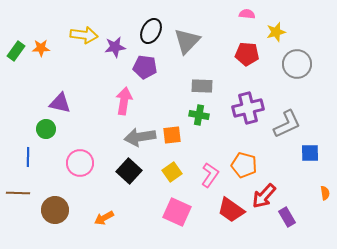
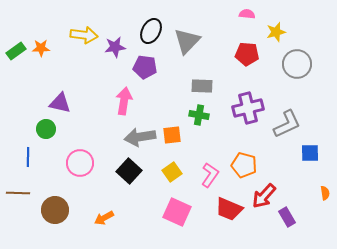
green rectangle: rotated 18 degrees clockwise
red trapezoid: moved 2 px left, 1 px up; rotated 12 degrees counterclockwise
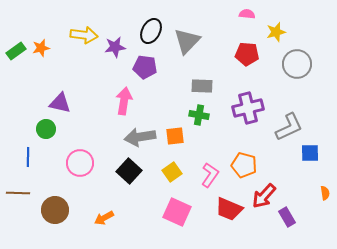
orange star: rotated 12 degrees counterclockwise
gray L-shape: moved 2 px right, 3 px down
orange square: moved 3 px right, 1 px down
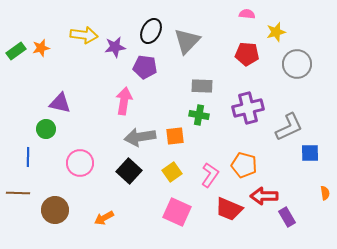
red arrow: rotated 48 degrees clockwise
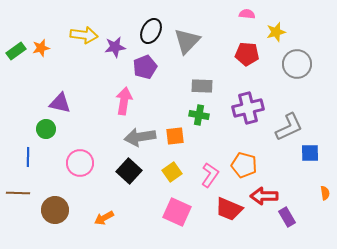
purple pentagon: rotated 30 degrees counterclockwise
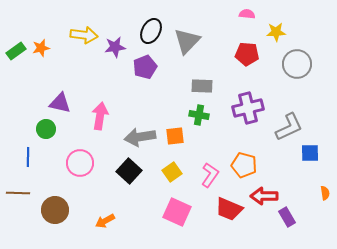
yellow star: rotated 12 degrees clockwise
pink arrow: moved 24 px left, 15 px down
orange arrow: moved 1 px right, 3 px down
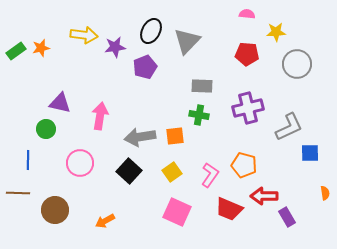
blue line: moved 3 px down
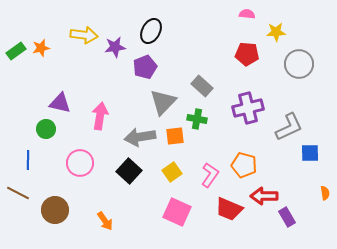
gray triangle: moved 24 px left, 61 px down
gray circle: moved 2 px right
gray rectangle: rotated 40 degrees clockwise
green cross: moved 2 px left, 4 px down
brown line: rotated 25 degrees clockwise
orange arrow: rotated 96 degrees counterclockwise
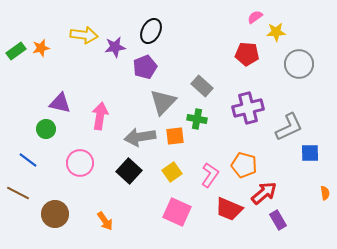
pink semicircle: moved 8 px right, 3 px down; rotated 42 degrees counterclockwise
blue line: rotated 54 degrees counterclockwise
red arrow: moved 3 px up; rotated 140 degrees clockwise
brown circle: moved 4 px down
purple rectangle: moved 9 px left, 3 px down
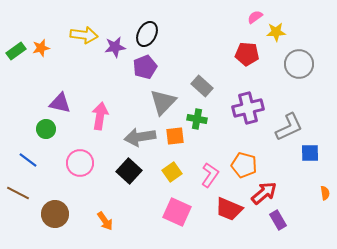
black ellipse: moved 4 px left, 3 px down
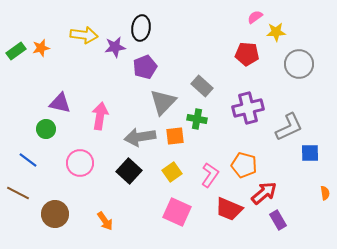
black ellipse: moved 6 px left, 6 px up; rotated 20 degrees counterclockwise
